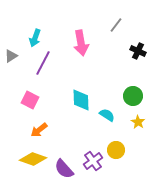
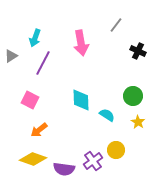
purple semicircle: rotated 40 degrees counterclockwise
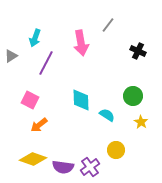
gray line: moved 8 px left
purple line: moved 3 px right
yellow star: moved 3 px right
orange arrow: moved 5 px up
purple cross: moved 3 px left, 6 px down
purple semicircle: moved 1 px left, 2 px up
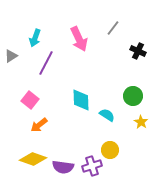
gray line: moved 5 px right, 3 px down
pink arrow: moved 2 px left, 4 px up; rotated 15 degrees counterclockwise
pink square: rotated 12 degrees clockwise
yellow circle: moved 6 px left
purple cross: moved 2 px right, 1 px up; rotated 18 degrees clockwise
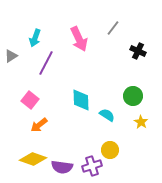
purple semicircle: moved 1 px left
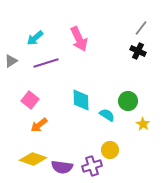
gray line: moved 28 px right
cyan arrow: rotated 30 degrees clockwise
gray triangle: moved 5 px down
purple line: rotated 45 degrees clockwise
green circle: moved 5 px left, 5 px down
yellow star: moved 2 px right, 2 px down
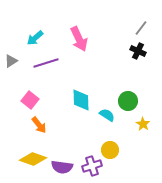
orange arrow: rotated 90 degrees counterclockwise
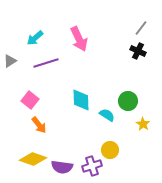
gray triangle: moved 1 px left
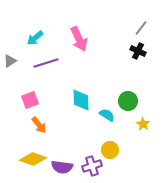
pink square: rotated 30 degrees clockwise
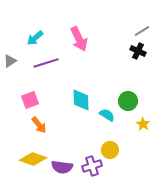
gray line: moved 1 px right, 3 px down; rotated 21 degrees clockwise
